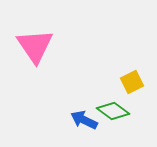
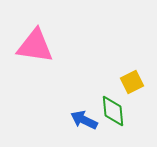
pink triangle: rotated 48 degrees counterclockwise
green diamond: rotated 48 degrees clockwise
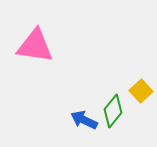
yellow square: moved 9 px right, 9 px down; rotated 15 degrees counterclockwise
green diamond: rotated 44 degrees clockwise
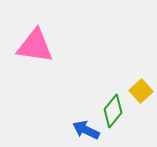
blue arrow: moved 2 px right, 10 px down
